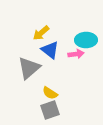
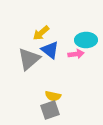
gray triangle: moved 9 px up
yellow semicircle: moved 3 px right, 3 px down; rotated 21 degrees counterclockwise
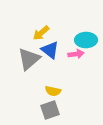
yellow semicircle: moved 5 px up
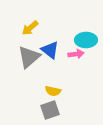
yellow arrow: moved 11 px left, 5 px up
gray triangle: moved 2 px up
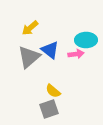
yellow semicircle: rotated 28 degrees clockwise
gray square: moved 1 px left, 1 px up
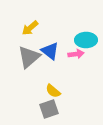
blue triangle: moved 1 px down
